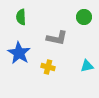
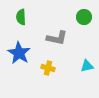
yellow cross: moved 1 px down
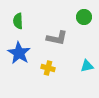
green semicircle: moved 3 px left, 4 px down
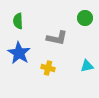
green circle: moved 1 px right, 1 px down
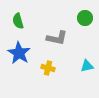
green semicircle: rotated 14 degrees counterclockwise
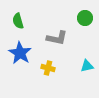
blue star: moved 1 px right
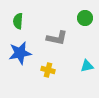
green semicircle: rotated 21 degrees clockwise
blue star: rotated 30 degrees clockwise
yellow cross: moved 2 px down
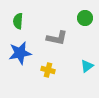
cyan triangle: rotated 24 degrees counterclockwise
